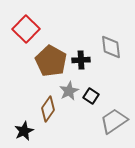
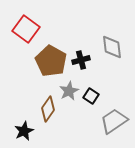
red square: rotated 8 degrees counterclockwise
gray diamond: moved 1 px right
black cross: rotated 12 degrees counterclockwise
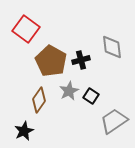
brown diamond: moved 9 px left, 9 px up
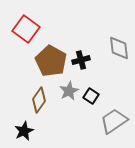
gray diamond: moved 7 px right, 1 px down
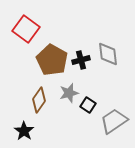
gray diamond: moved 11 px left, 6 px down
brown pentagon: moved 1 px right, 1 px up
gray star: moved 2 px down; rotated 12 degrees clockwise
black square: moved 3 px left, 9 px down
black star: rotated 12 degrees counterclockwise
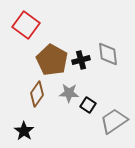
red square: moved 4 px up
gray star: rotated 18 degrees clockwise
brown diamond: moved 2 px left, 6 px up
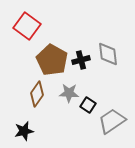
red square: moved 1 px right, 1 px down
gray trapezoid: moved 2 px left
black star: rotated 24 degrees clockwise
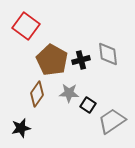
red square: moved 1 px left
black star: moved 3 px left, 3 px up
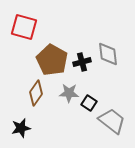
red square: moved 2 px left, 1 px down; rotated 20 degrees counterclockwise
black cross: moved 1 px right, 2 px down
brown diamond: moved 1 px left, 1 px up
black square: moved 1 px right, 2 px up
gray trapezoid: rotated 72 degrees clockwise
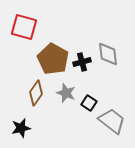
brown pentagon: moved 1 px right, 1 px up
gray star: moved 3 px left; rotated 18 degrees clockwise
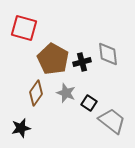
red square: moved 1 px down
